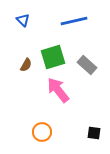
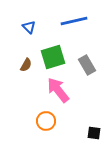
blue triangle: moved 6 px right, 7 px down
gray rectangle: rotated 18 degrees clockwise
orange circle: moved 4 px right, 11 px up
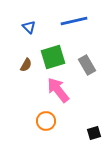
black square: rotated 24 degrees counterclockwise
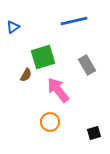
blue triangle: moved 16 px left; rotated 40 degrees clockwise
green square: moved 10 px left
brown semicircle: moved 10 px down
orange circle: moved 4 px right, 1 px down
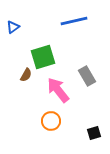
gray rectangle: moved 11 px down
orange circle: moved 1 px right, 1 px up
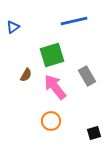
green square: moved 9 px right, 2 px up
pink arrow: moved 3 px left, 3 px up
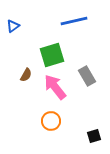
blue triangle: moved 1 px up
black square: moved 3 px down
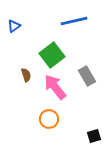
blue triangle: moved 1 px right
green square: rotated 20 degrees counterclockwise
brown semicircle: rotated 48 degrees counterclockwise
orange circle: moved 2 px left, 2 px up
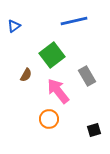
brown semicircle: rotated 48 degrees clockwise
pink arrow: moved 3 px right, 4 px down
black square: moved 6 px up
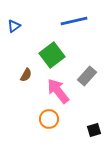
gray rectangle: rotated 72 degrees clockwise
